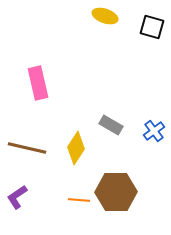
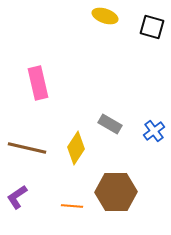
gray rectangle: moved 1 px left, 1 px up
orange line: moved 7 px left, 6 px down
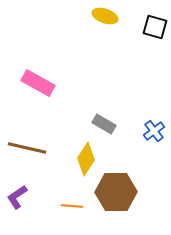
black square: moved 3 px right
pink rectangle: rotated 48 degrees counterclockwise
gray rectangle: moved 6 px left
yellow diamond: moved 10 px right, 11 px down
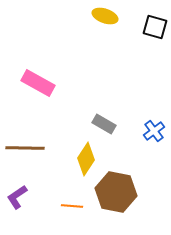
brown line: moved 2 px left; rotated 12 degrees counterclockwise
brown hexagon: rotated 12 degrees clockwise
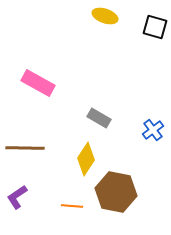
gray rectangle: moved 5 px left, 6 px up
blue cross: moved 1 px left, 1 px up
